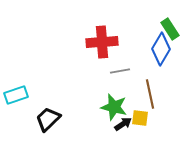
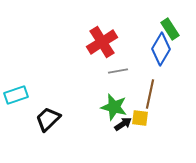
red cross: rotated 28 degrees counterclockwise
gray line: moved 2 px left
brown line: rotated 24 degrees clockwise
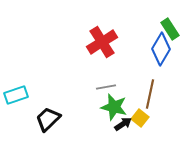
gray line: moved 12 px left, 16 px down
yellow square: rotated 30 degrees clockwise
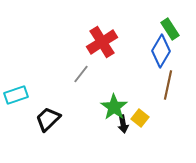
blue diamond: moved 2 px down
gray line: moved 25 px left, 13 px up; rotated 42 degrees counterclockwise
brown line: moved 18 px right, 9 px up
green star: rotated 20 degrees clockwise
black arrow: rotated 114 degrees clockwise
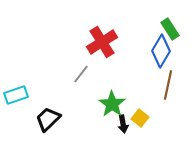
green star: moved 2 px left, 3 px up
